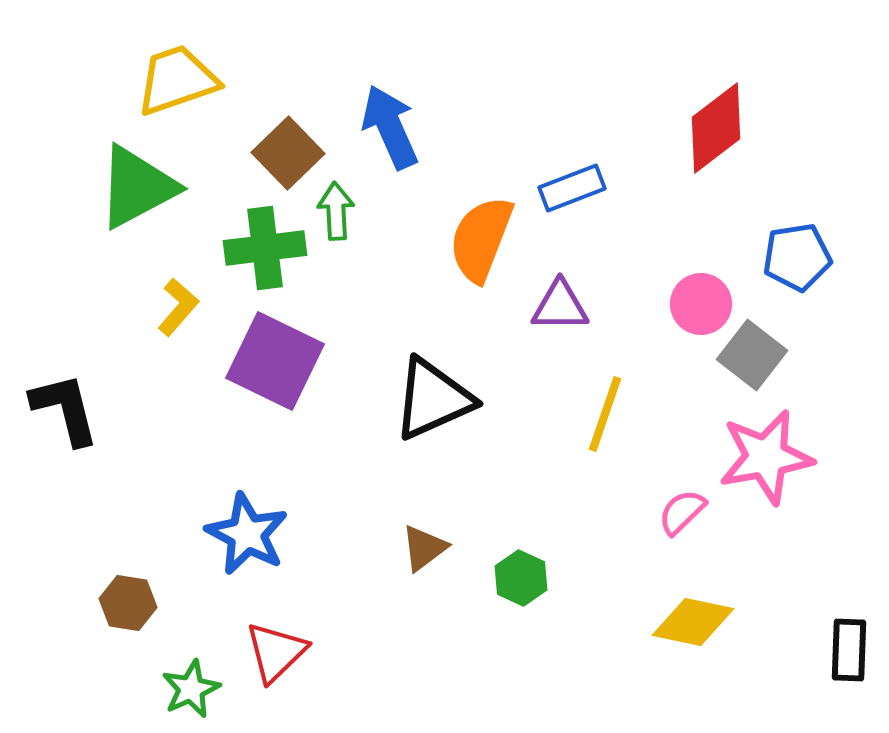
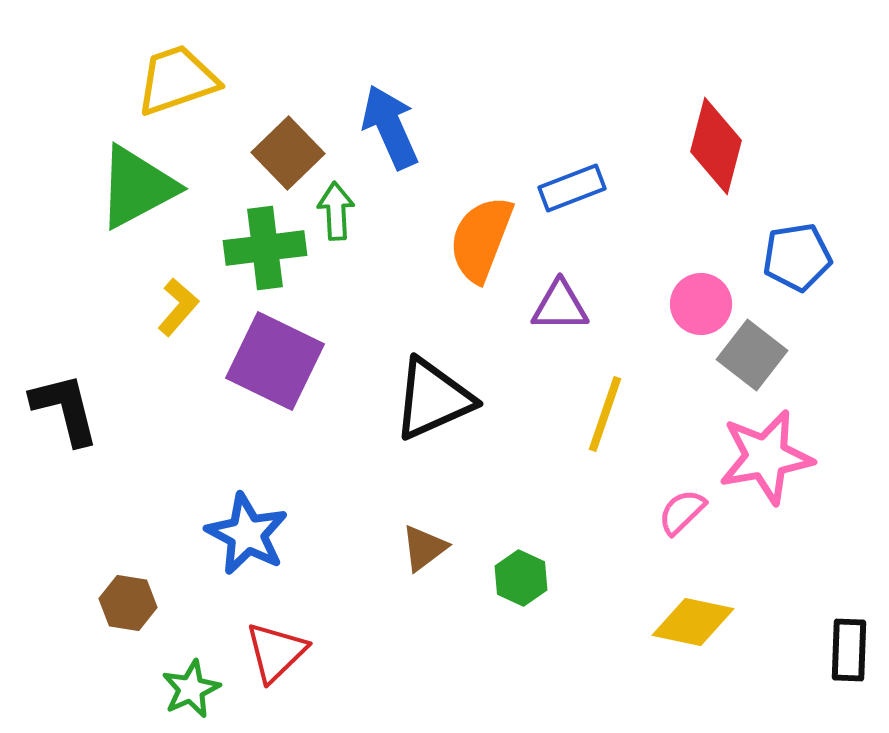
red diamond: moved 18 px down; rotated 38 degrees counterclockwise
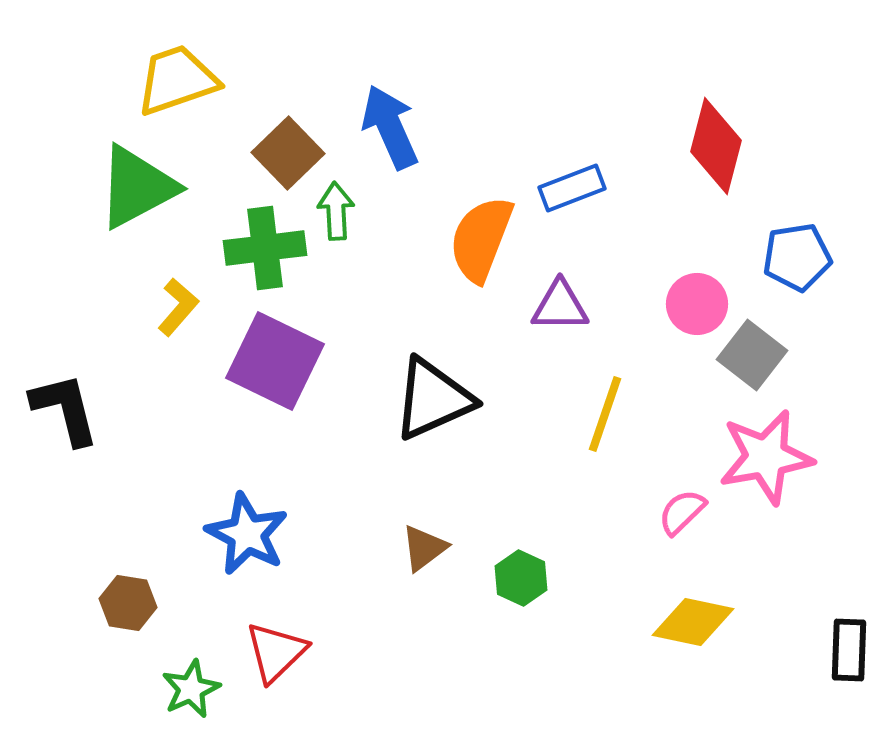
pink circle: moved 4 px left
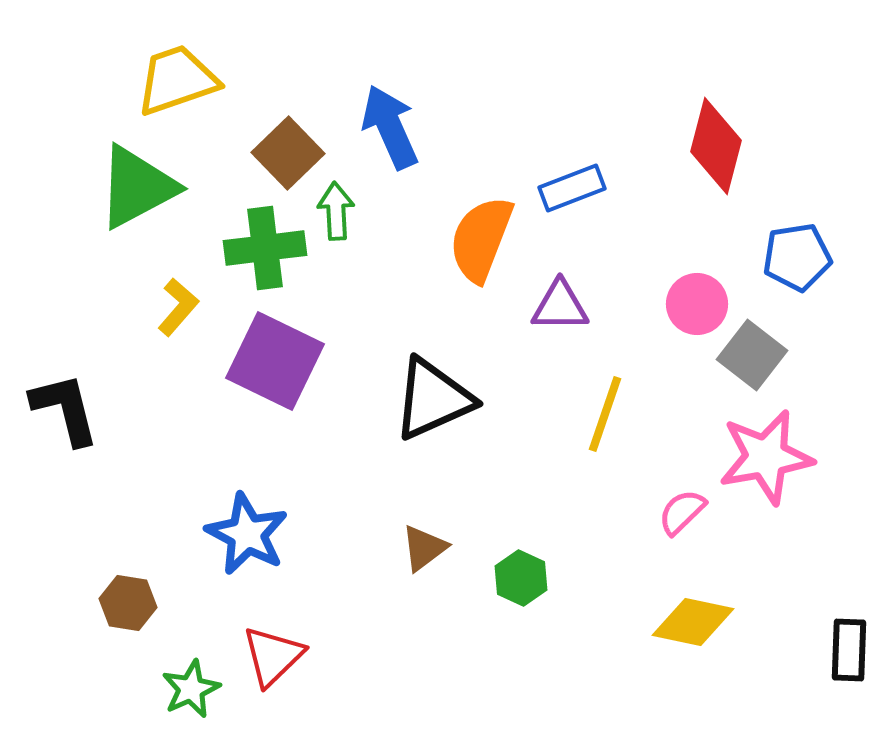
red triangle: moved 3 px left, 4 px down
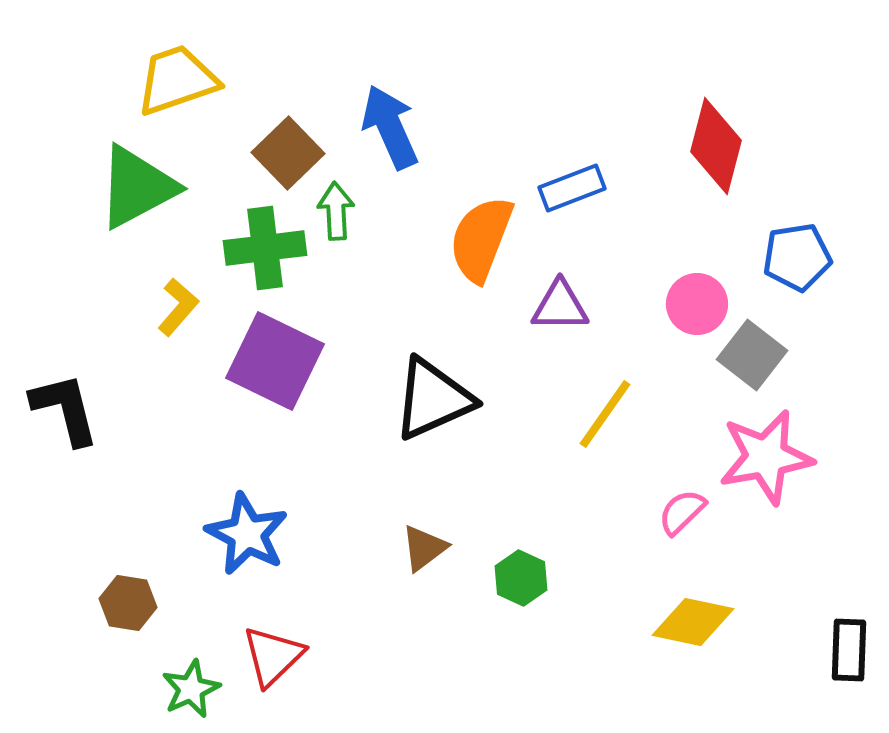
yellow line: rotated 16 degrees clockwise
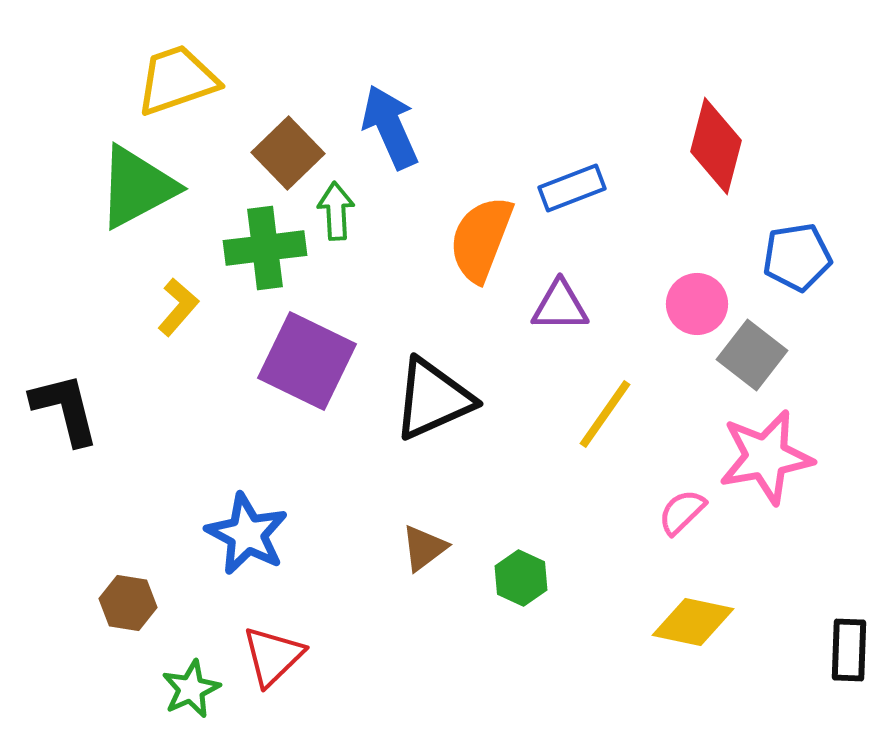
purple square: moved 32 px right
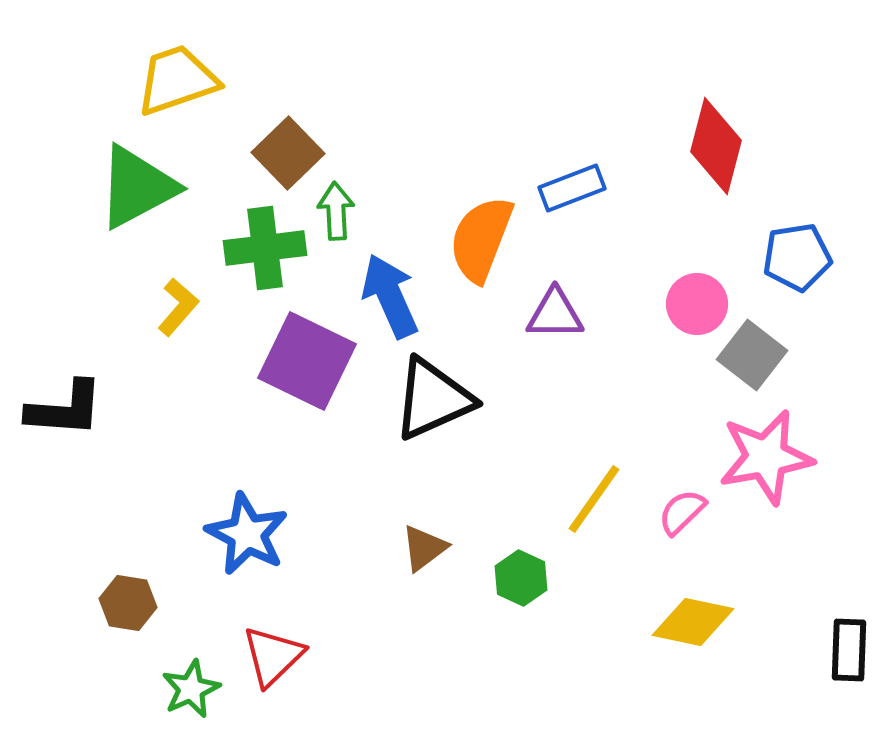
blue arrow: moved 169 px down
purple triangle: moved 5 px left, 8 px down
black L-shape: rotated 108 degrees clockwise
yellow line: moved 11 px left, 85 px down
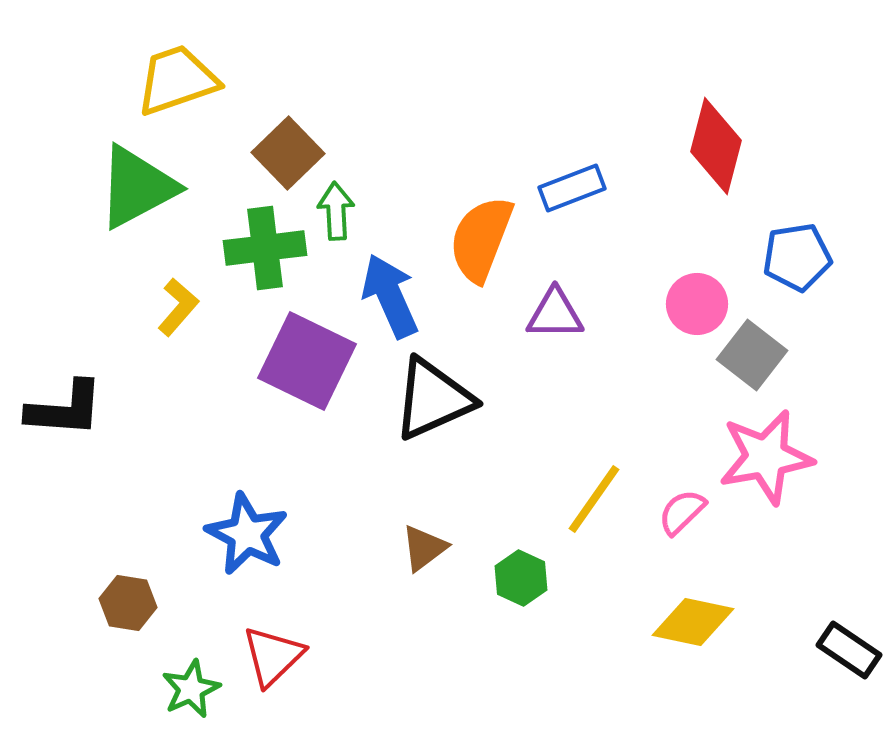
black rectangle: rotated 58 degrees counterclockwise
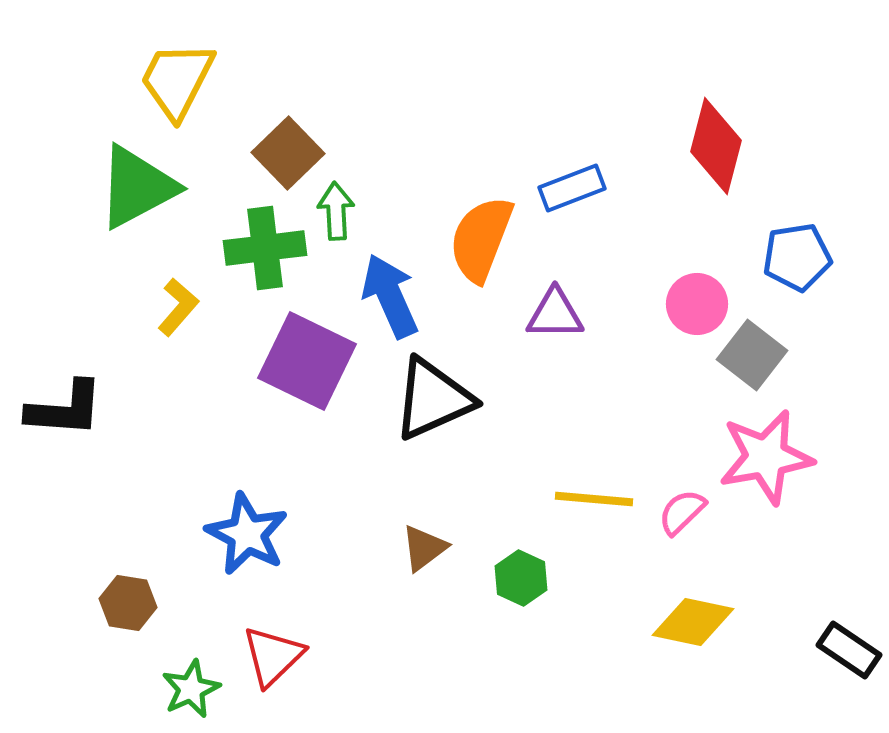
yellow trapezoid: rotated 44 degrees counterclockwise
yellow line: rotated 60 degrees clockwise
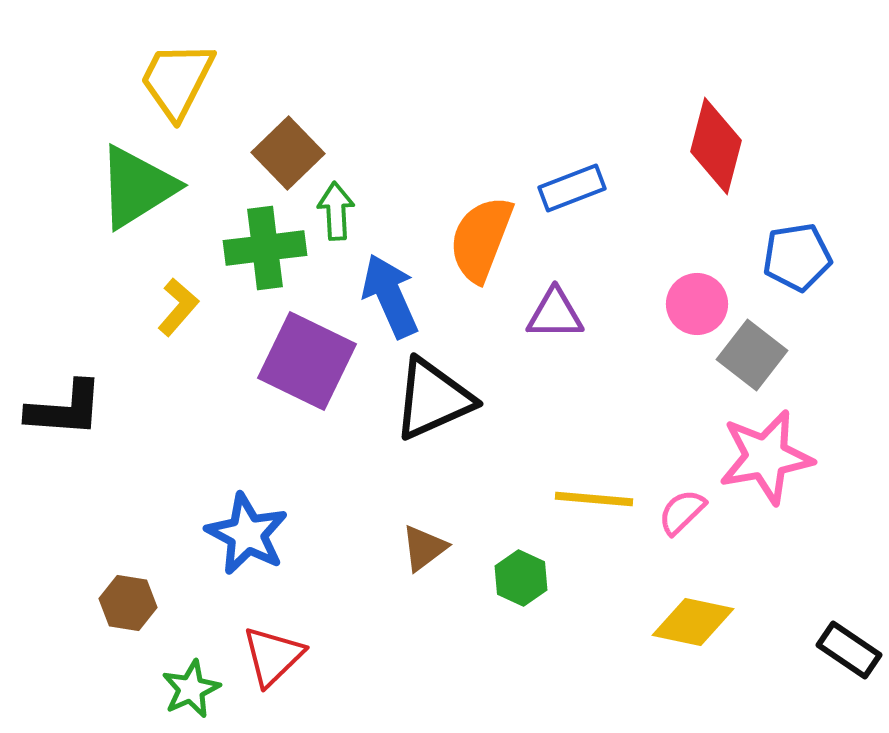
green triangle: rotated 4 degrees counterclockwise
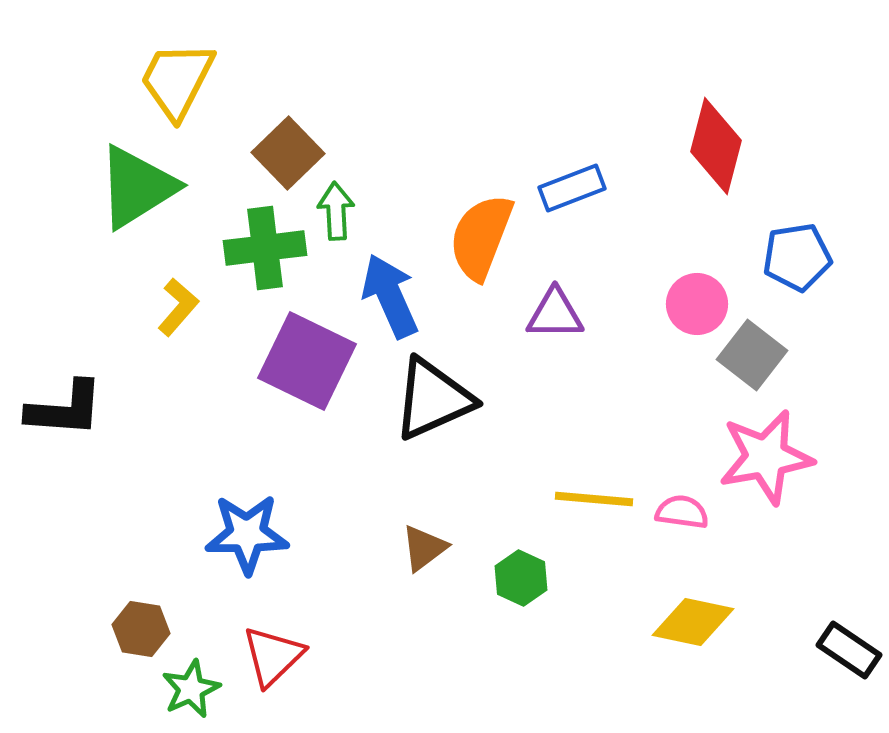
orange semicircle: moved 2 px up
pink semicircle: rotated 52 degrees clockwise
blue star: rotated 28 degrees counterclockwise
brown hexagon: moved 13 px right, 26 px down
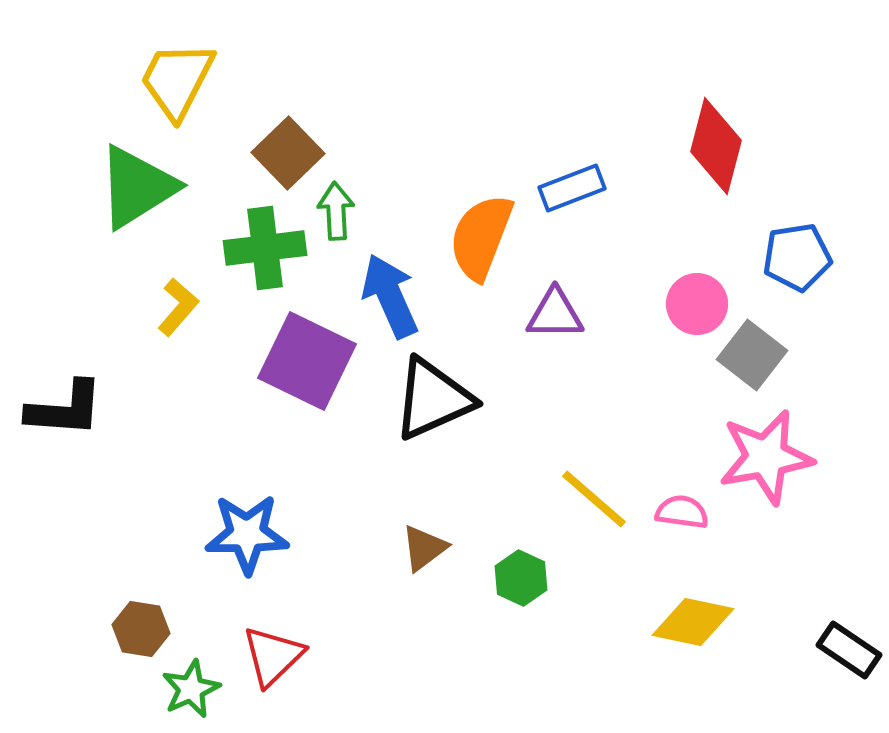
yellow line: rotated 36 degrees clockwise
